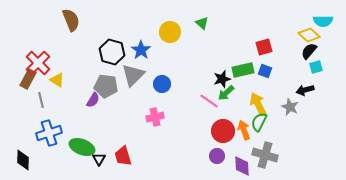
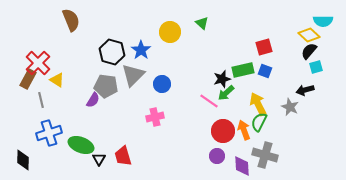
green ellipse: moved 1 px left, 2 px up
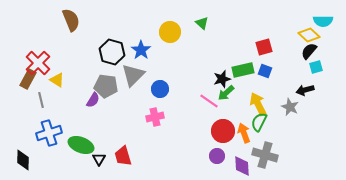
blue circle: moved 2 px left, 5 px down
orange arrow: moved 3 px down
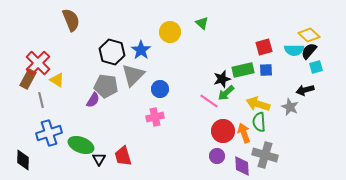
cyan semicircle: moved 29 px left, 29 px down
blue square: moved 1 px right, 1 px up; rotated 24 degrees counterclockwise
yellow arrow: rotated 45 degrees counterclockwise
green semicircle: rotated 30 degrees counterclockwise
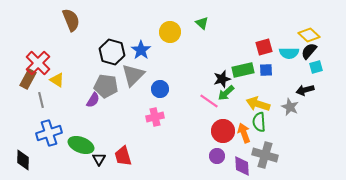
cyan semicircle: moved 5 px left, 3 px down
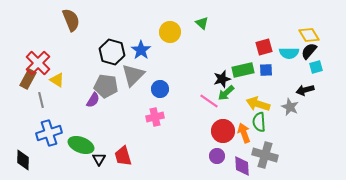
yellow diamond: rotated 15 degrees clockwise
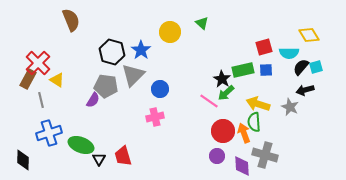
black semicircle: moved 8 px left, 16 px down
black star: rotated 24 degrees counterclockwise
green semicircle: moved 5 px left
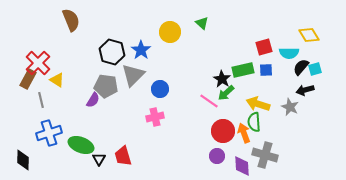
cyan square: moved 1 px left, 2 px down
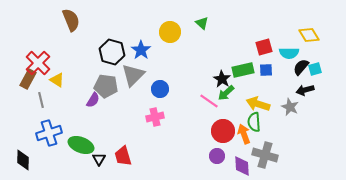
orange arrow: moved 1 px down
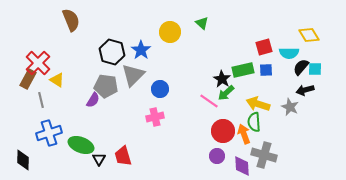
cyan square: rotated 16 degrees clockwise
gray cross: moved 1 px left
